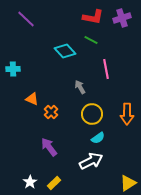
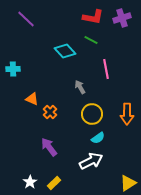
orange cross: moved 1 px left
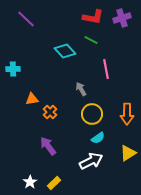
gray arrow: moved 1 px right, 2 px down
orange triangle: rotated 32 degrees counterclockwise
purple arrow: moved 1 px left, 1 px up
yellow triangle: moved 30 px up
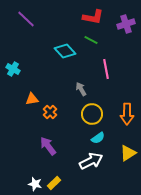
purple cross: moved 4 px right, 6 px down
cyan cross: rotated 32 degrees clockwise
white star: moved 5 px right, 2 px down; rotated 24 degrees counterclockwise
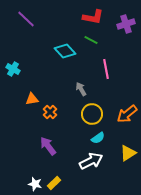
orange arrow: rotated 50 degrees clockwise
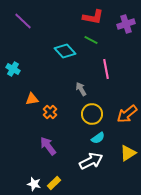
purple line: moved 3 px left, 2 px down
white star: moved 1 px left
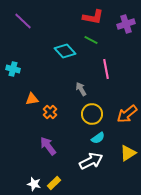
cyan cross: rotated 16 degrees counterclockwise
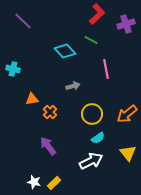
red L-shape: moved 4 px right, 3 px up; rotated 55 degrees counterclockwise
gray arrow: moved 8 px left, 3 px up; rotated 104 degrees clockwise
yellow triangle: rotated 36 degrees counterclockwise
white star: moved 2 px up
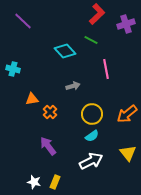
cyan semicircle: moved 6 px left, 2 px up
yellow rectangle: moved 1 px right, 1 px up; rotated 24 degrees counterclockwise
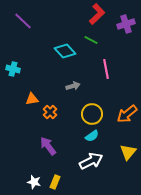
yellow triangle: moved 1 px up; rotated 18 degrees clockwise
